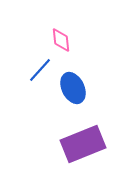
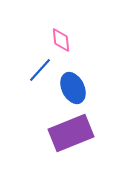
purple rectangle: moved 12 px left, 11 px up
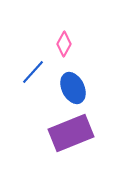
pink diamond: moved 3 px right, 4 px down; rotated 35 degrees clockwise
blue line: moved 7 px left, 2 px down
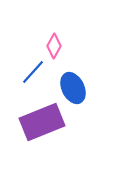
pink diamond: moved 10 px left, 2 px down
purple rectangle: moved 29 px left, 11 px up
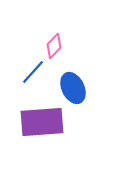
pink diamond: rotated 15 degrees clockwise
purple rectangle: rotated 18 degrees clockwise
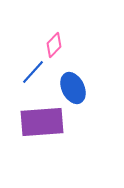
pink diamond: moved 1 px up
